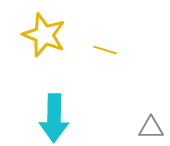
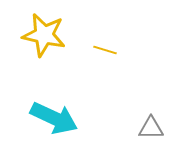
yellow star: rotated 9 degrees counterclockwise
cyan arrow: rotated 66 degrees counterclockwise
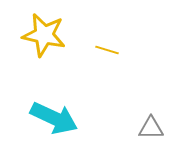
yellow line: moved 2 px right
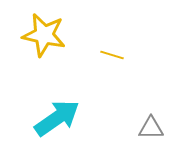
yellow line: moved 5 px right, 5 px down
cyan arrow: moved 3 px right; rotated 60 degrees counterclockwise
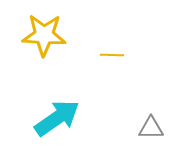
yellow star: rotated 9 degrees counterclockwise
yellow line: rotated 15 degrees counterclockwise
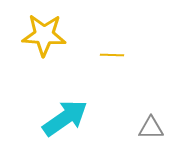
cyan arrow: moved 8 px right
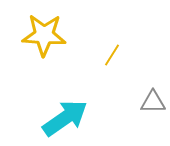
yellow line: rotated 60 degrees counterclockwise
gray triangle: moved 2 px right, 26 px up
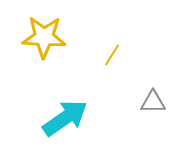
yellow star: moved 2 px down
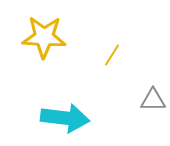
gray triangle: moved 2 px up
cyan arrow: rotated 42 degrees clockwise
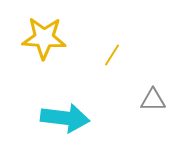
yellow star: moved 1 px down
